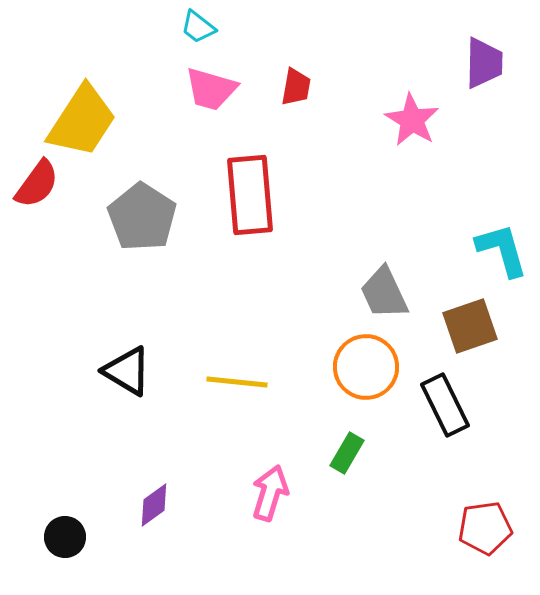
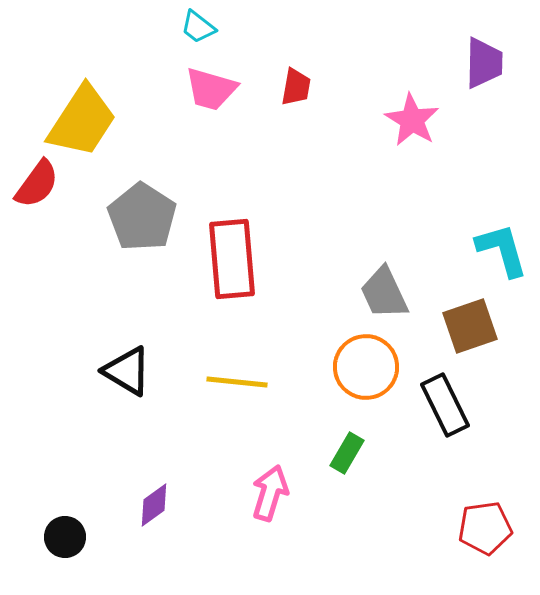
red rectangle: moved 18 px left, 64 px down
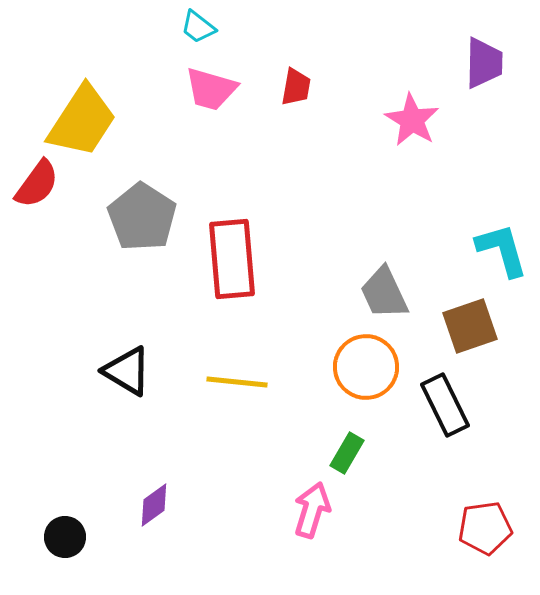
pink arrow: moved 42 px right, 17 px down
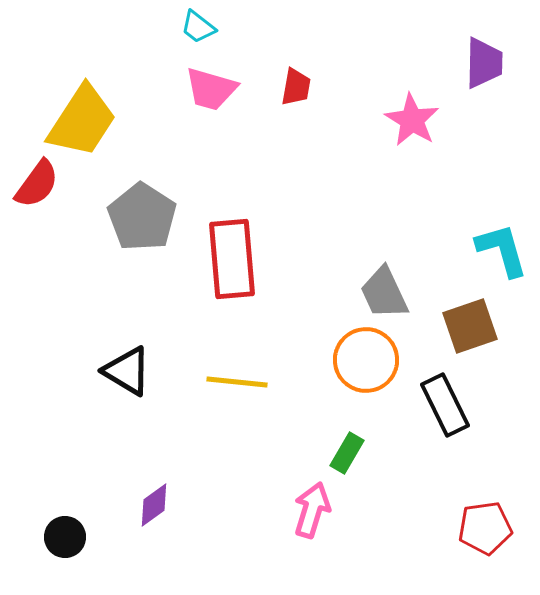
orange circle: moved 7 px up
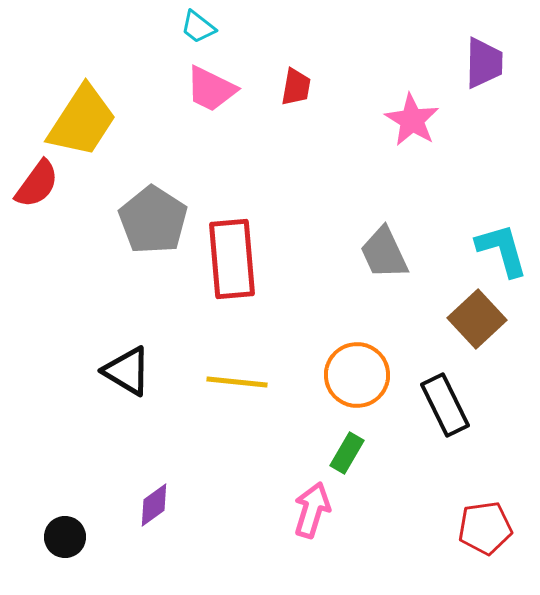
pink trapezoid: rotated 10 degrees clockwise
gray pentagon: moved 11 px right, 3 px down
gray trapezoid: moved 40 px up
brown square: moved 7 px right, 7 px up; rotated 24 degrees counterclockwise
orange circle: moved 9 px left, 15 px down
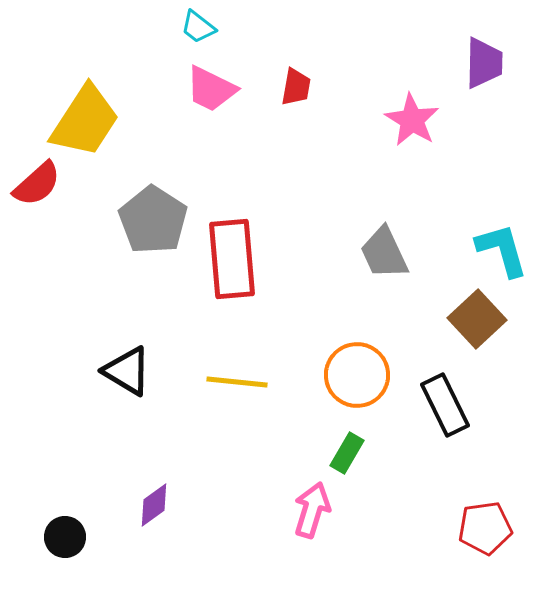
yellow trapezoid: moved 3 px right
red semicircle: rotated 12 degrees clockwise
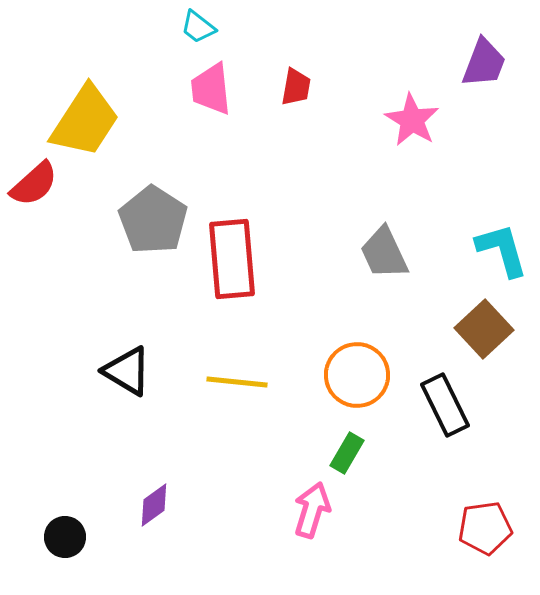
purple trapezoid: rotated 20 degrees clockwise
pink trapezoid: rotated 58 degrees clockwise
red semicircle: moved 3 px left
brown square: moved 7 px right, 10 px down
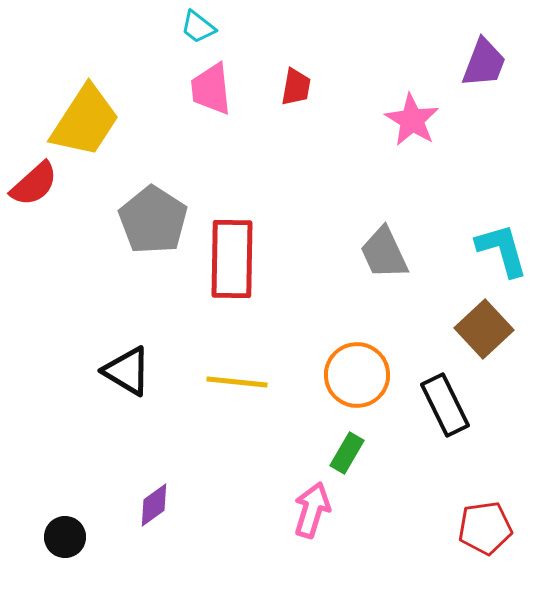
red rectangle: rotated 6 degrees clockwise
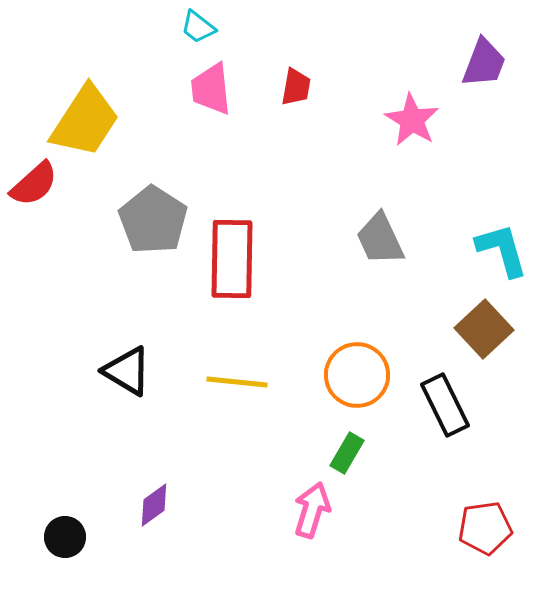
gray trapezoid: moved 4 px left, 14 px up
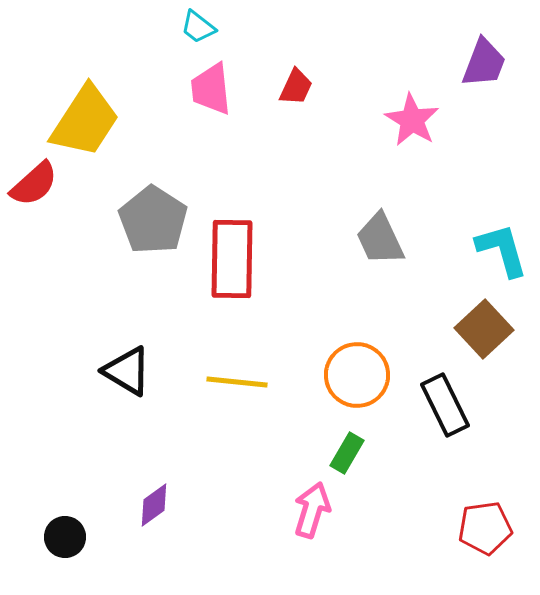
red trapezoid: rotated 15 degrees clockwise
